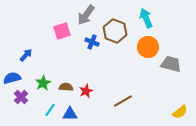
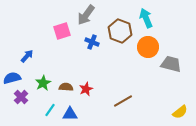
brown hexagon: moved 5 px right
blue arrow: moved 1 px right, 1 px down
red star: moved 2 px up
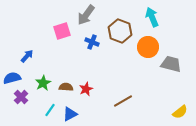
cyan arrow: moved 6 px right, 1 px up
blue triangle: rotated 28 degrees counterclockwise
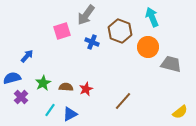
brown line: rotated 18 degrees counterclockwise
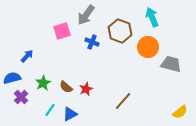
brown semicircle: rotated 144 degrees counterclockwise
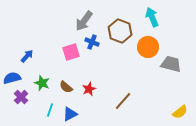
gray arrow: moved 2 px left, 6 px down
pink square: moved 9 px right, 21 px down
green star: moved 1 px left; rotated 21 degrees counterclockwise
red star: moved 3 px right
cyan line: rotated 16 degrees counterclockwise
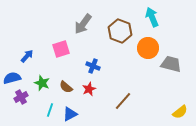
gray arrow: moved 1 px left, 3 px down
blue cross: moved 1 px right, 24 px down
orange circle: moved 1 px down
pink square: moved 10 px left, 3 px up
purple cross: rotated 16 degrees clockwise
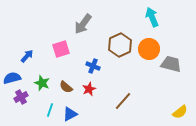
brown hexagon: moved 14 px down; rotated 15 degrees clockwise
orange circle: moved 1 px right, 1 px down
